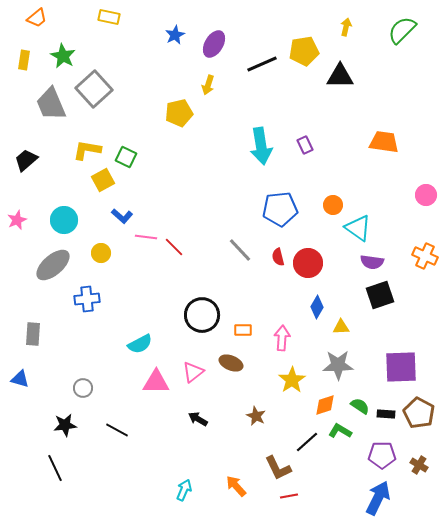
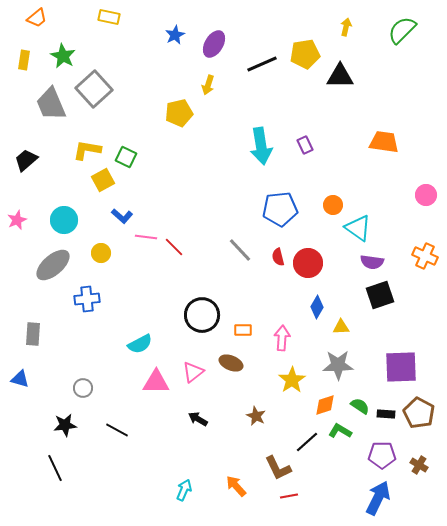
yellow pentagon at (304, 51): moved 1 px right, 3 px down
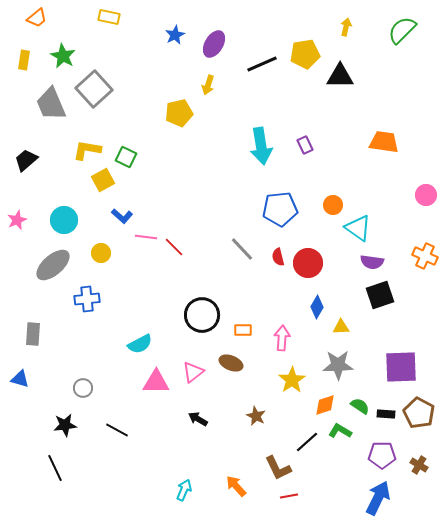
gray line at (240, 250): moved 2 px right, 1 px up
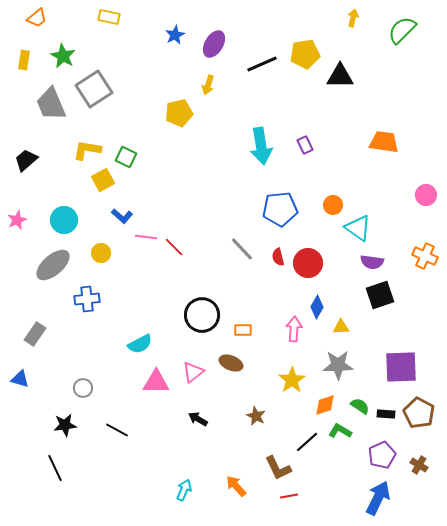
yellow arrow at (346, 27): moved 7 px right, 9 px up
gray square at (94, 89): rotated 9 degrees clockwise
gray rectangle at (33, 334): moved 2 px right; rotated 30 degrees clockwise
pink arrow at (282, 338): moved 12 px right, 9 px up
purple pentagon at (382, 455): rotated 24 degrees counterclockwise
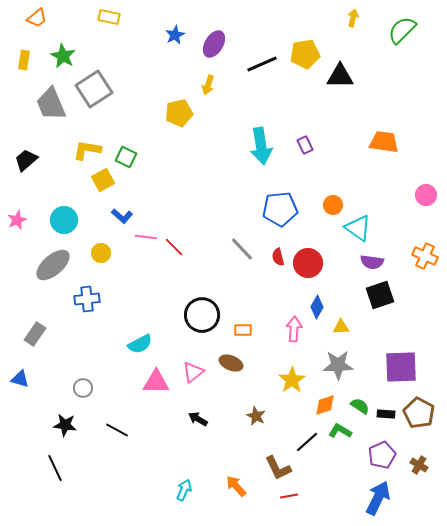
black star at (65, 425): rotated 15 degrees clockwise
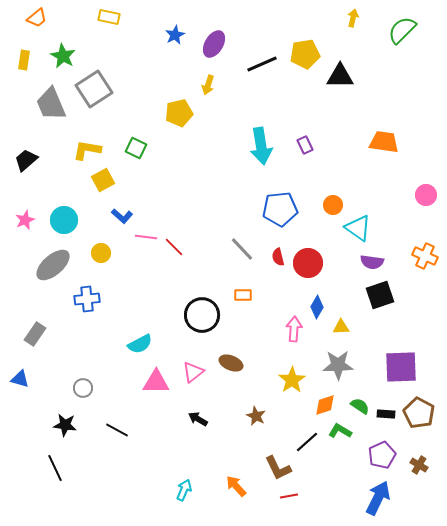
green square at (126, 157): moved 10 px right, 9 px up
pink star at (17, 220): moved 8 px right
orange rectangle at (243, 330): moved 35 px up
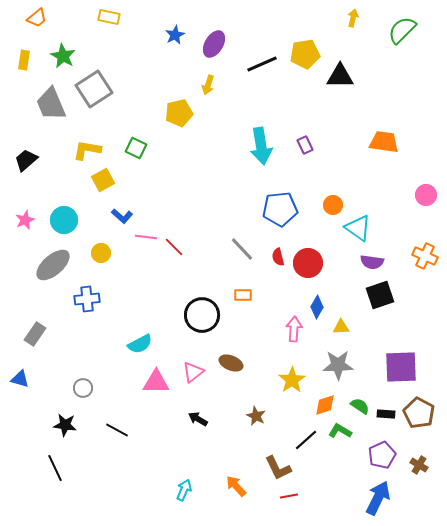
black line at (307, 442): moved 1 px left, 2 px up
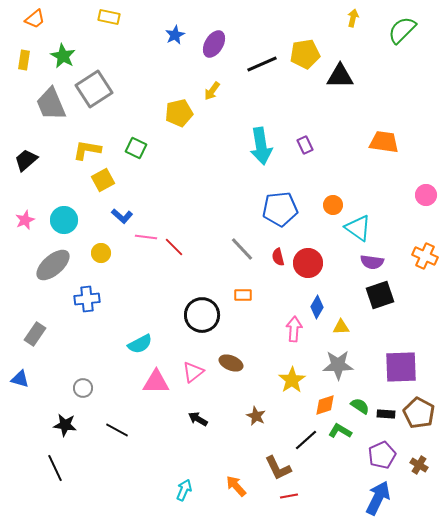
orange trapezoid at (37, 18): moved 2 px left, 1 px down
yellow arrow at (208, 85): moved 4 px right, 6 px down; rotated 18 degrees clockwise
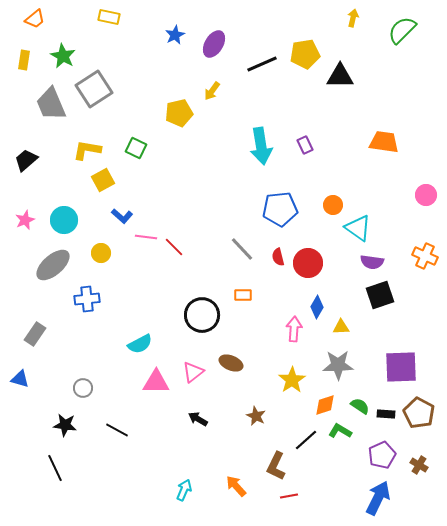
brown L-shape at (278, 468): moved 2 px left, 2 px up; rotated 52 degrees clockwise
